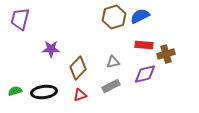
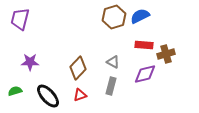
purple star: moved 21 px left, 13 px down
gray triangle: rotated 40 degrees clockwise
gray rectangle: rotated 48 degrees counterclockwise
black ellipse: moved 4 px right, 4 px down; rotated 55 degrees clockwise
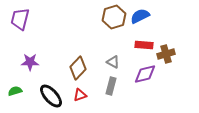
black ellipse: moved 3 px right
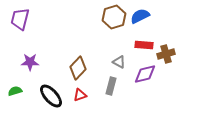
gray triangle: moved 6 px right
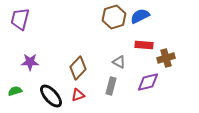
brown cross: moved 4 px down
purple diamond: moved 3 px right, 8 px down
red triangle: moved 2 px left
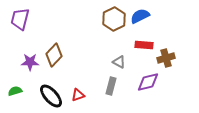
brown hexagon: moved 2 px down; rotated 10 degrees counterclockwise
brown diamond: moved 24 px left, 13 px up
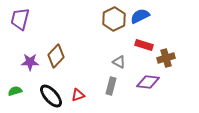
red rectangle: rotated 12 degrees clockwise
brown diamond: moved 2 px right, 1 px down
purple diamond: rotated 20 degrees clockwise
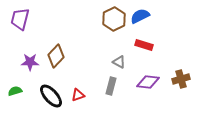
brown cross: moved 15 px right, 21 px down
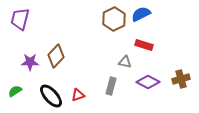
blue semicircle: moved 1 px right, 2 px up
gray triangle: moved 6 px right; rotated 16 degrees counterclockwise
purple diamond: rotated 20 degrees clockwise
green semicircle: rotated 16 degrees counterclockwise
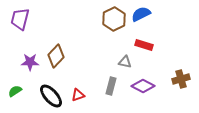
purple diamond: moved 5 px left, 4 px down
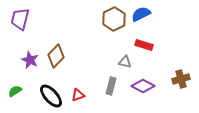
purple star: moved 2 px up; rotated 24 degrees clockwise
